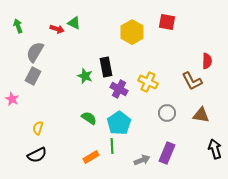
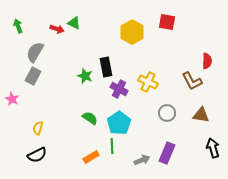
green semicircle: moved 1 px right
black arrow: moved 2 px left, 1 px up
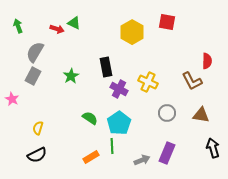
green star: moved 14 px left; rotated 21 degrees clockwise
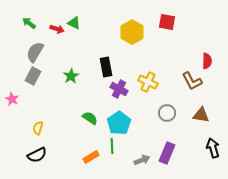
green arrow: moved 11 px right, 3 px up; rotated 32 degrees counterclockwise
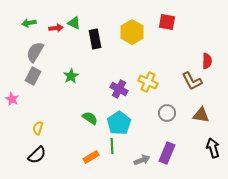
green arrow: rotated 48 degrees counterclockwise
red arrow: moved 1 px left, 1 px up; rotated 24 degrees counterclockwise
black rectangle: moved 11 px left, 28 px up
black semicircle: rotated 18 degrees counterclockwise
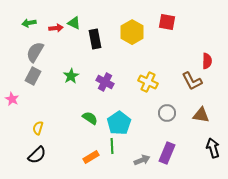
purple cross: moved 14 px left, 7 px up
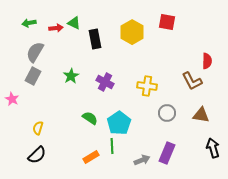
yellow cross: moved 1 px left, 4 px down; rotated 18 degrees counterclockwise
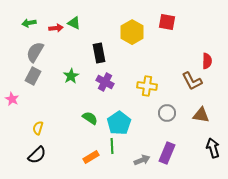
black rectangle: moved 4 px right, 14 px down
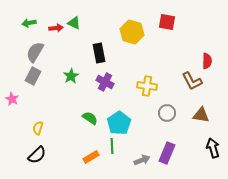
yellow hexagon: rotated 15 degrees counterclockwise
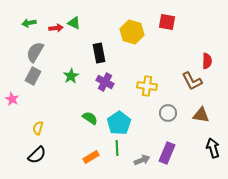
gray circle: moved 1 px right
green line: moved 5 px right, 2 px down
